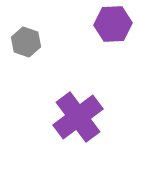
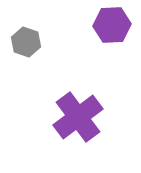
purple hexagon: moved 1 px left, 1 px down
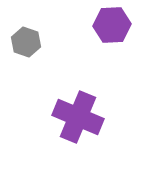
purple cross: rotated 30 degrees counterclockwise
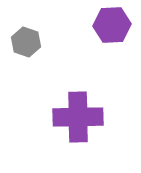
purple cross: rotated 24 degrees counterclockwise
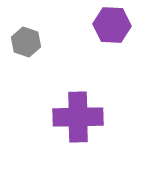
purple hexagon: rotated 6 degrees clockwise
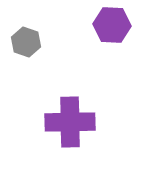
purple cross: moved 8 px left, 5 px down
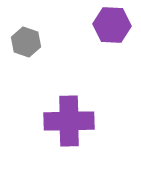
purple cross: moved 1 px left, 1 px up
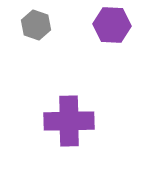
gray hexagon: moved 10 px right, 17 px up
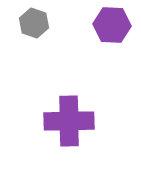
gray hexagon: moved 2 px left, 2 px up
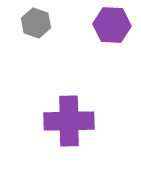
gray hexagon: moved 2 px right
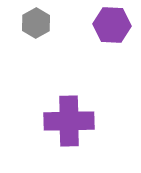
gray hexagon: rotated 12 degrees clockwise
